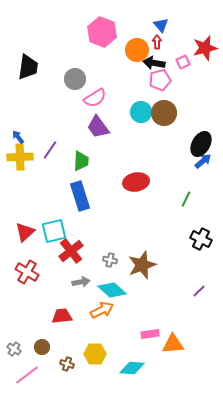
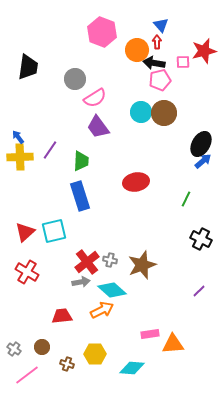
red star at (205, 48): moved 1 px left, 3 px down
pink square at (183, 62): rotated 24 degrees clockwise
red cross at (71, 251): moved 16 px right, 11 px down
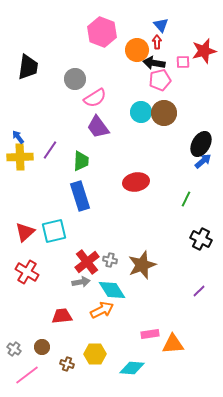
cyan diamond at (112, 290): rotated 16 degrees clockwise
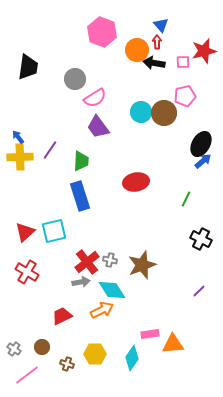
pink pentagon at (160, 80): moved 25 px right, 16 px down
red trapezoid at (62, 316): rotated 20 degrees counterclockwise
cyan diamond at (132, 368): moved 10 px up; rotated 60 degrees counterclockwise
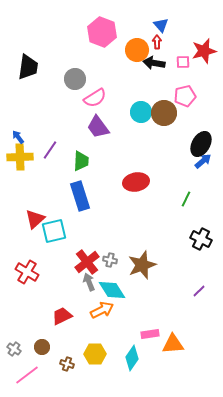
red triangle at (25, 232): moved 10 px right, 13 px up
gray arrow at (81, 282): moved 8 px right; rotated 102 degrees counterclockwise
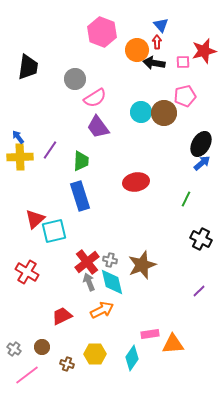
blue arrow at (203, 161): moved 1 px left, 2 px down
cyan diamond at (112, 290): moved 8 px up; rotated 20 degrees clockwise
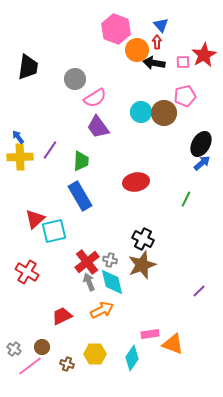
pink hexagon at (102, 32): moved 14 px right, 3 px up
red star at (204, 51): moved 4 px down; rotated 15 degrees counterclockwise
blue rectangle at (80, 196): rotated 12 degrees counterclockwise
black cross at (201, 239): moved 58 px left
orange triangle at (173, 344): rotated 25 degrees clockwise
pink line at (27, 375): moved 3 px right, 9 px up
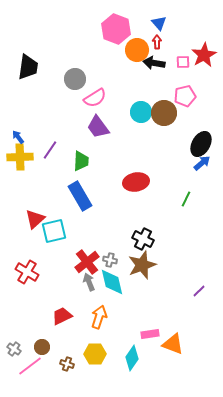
blue triangle at (161, 25): moved 2 px left, 2 px up
orange arrow at (102, 310): moved 3 px left, 7 px down; rotated 45 degrees counterclockwise
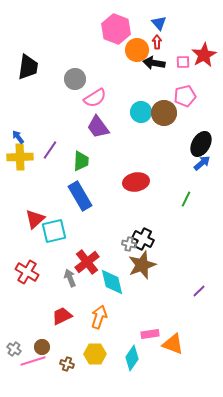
gray cross at (110, 260): moved 19 px right, 16 px up
gray arrow at (89, 282): moved 19 px left, 4 px up
pink line at (30, 366): moved 3 px right, 5 px up; rotated 20 degrees clockwise
